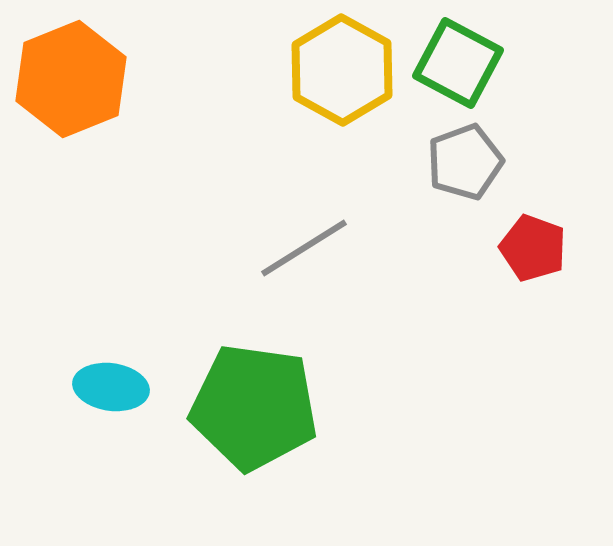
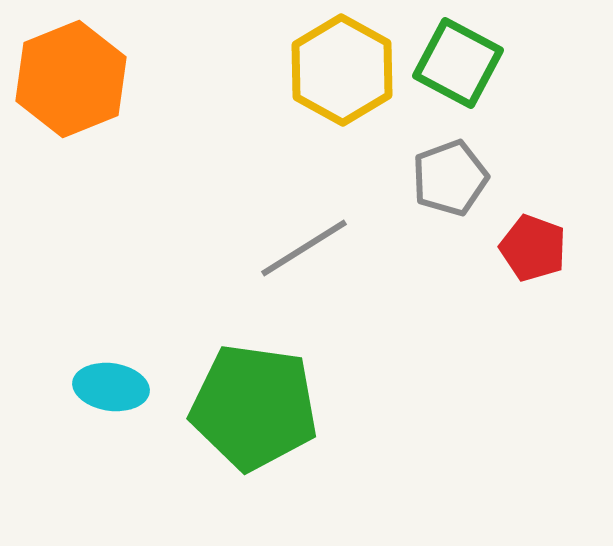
gray pentagon: moved 15 px left, 16 px down
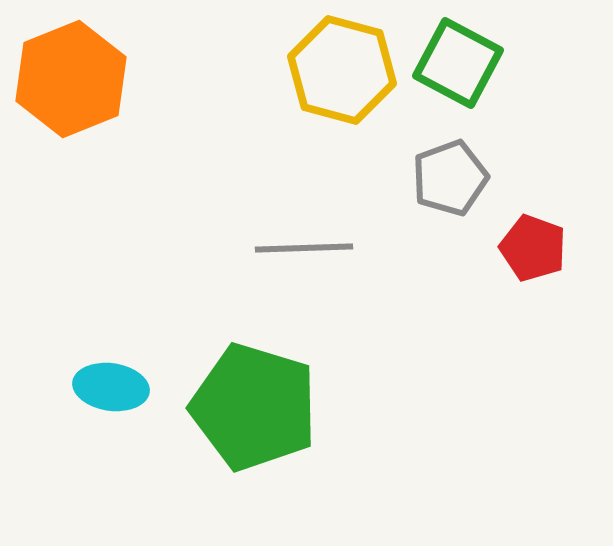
yellow hexagon: rotated 14 degrees counterclockwise
gray line: rotated 30 degrees clockwise
green pentagon: rotated 9 degrees clockwise
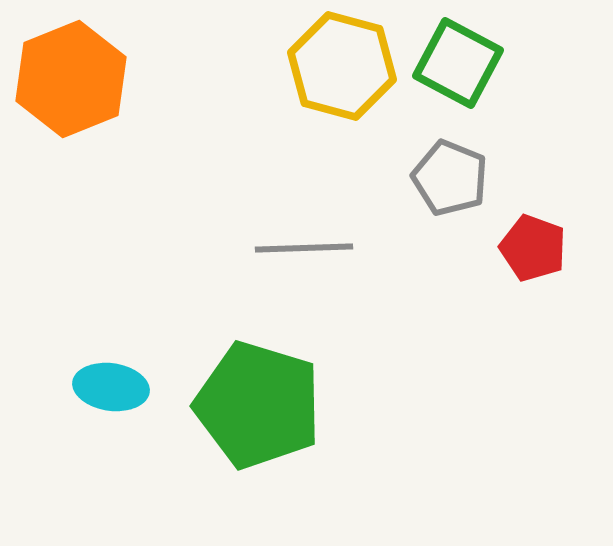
yellow hexagon: moved 4 px up
gray pentagon: rotated 30 degrees counterclockwise
green pentagon: moved 4 px right, 2 px up
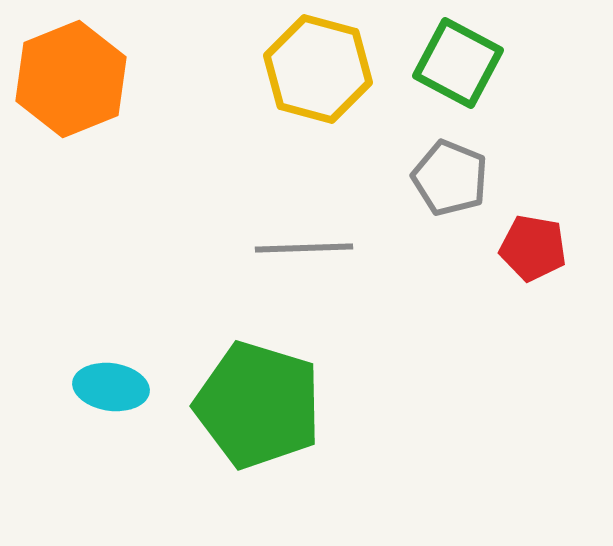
yellow hexagon: moved 24 px left, 3 px down
red pentagon: rotated 10 degrees counterclockwise
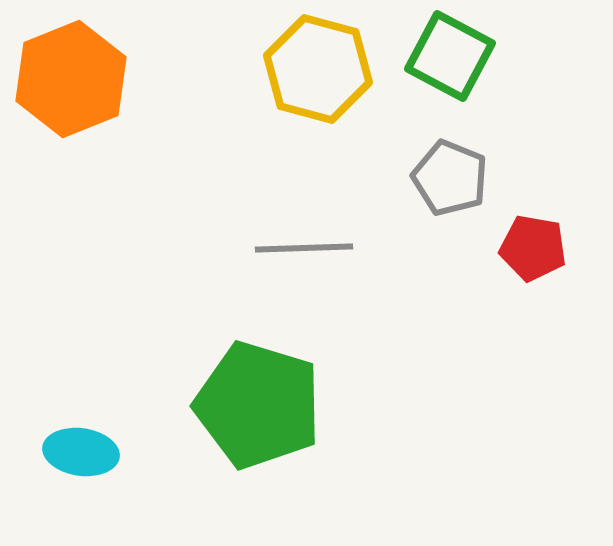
green square: moved 8 px left, 7 px up
cyan ellipse: moved 30 px left, 65 px down
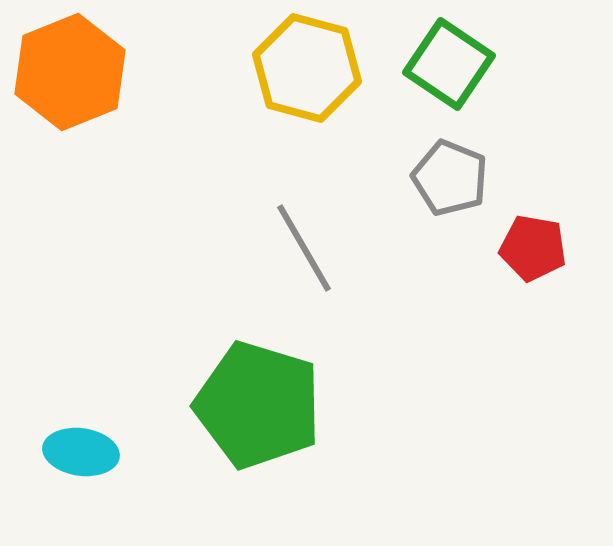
green square: moved 1 px left, 8 px down; rotated 6 degrees clockwise
yellow hexagon: moved 11 px left, 1 px up
orange hexagon: moved 1 px left, 7 px up
gray line: rotated 62 degrees clockwise
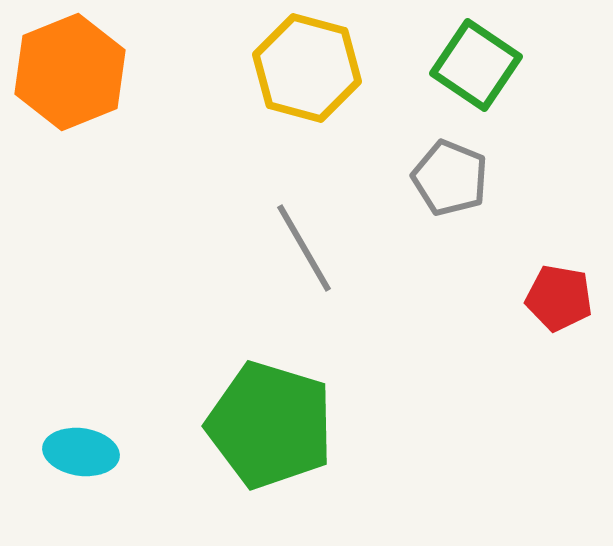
green square: moved 27 px right, 1 px down
red pentagon: moved 26 px right, 50 px down
green pentagon: moved 12 px right, 20 px down
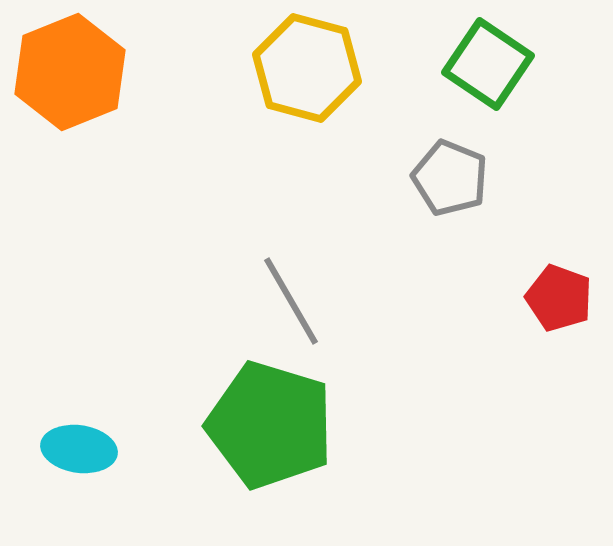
green square: moved 12 px right, 1 px up
gray line: moved 13 px left, 53 px down
red pentagon: rotated 10 degrees clockwise
cyan ellipse: moved 2 px left, 3 px up
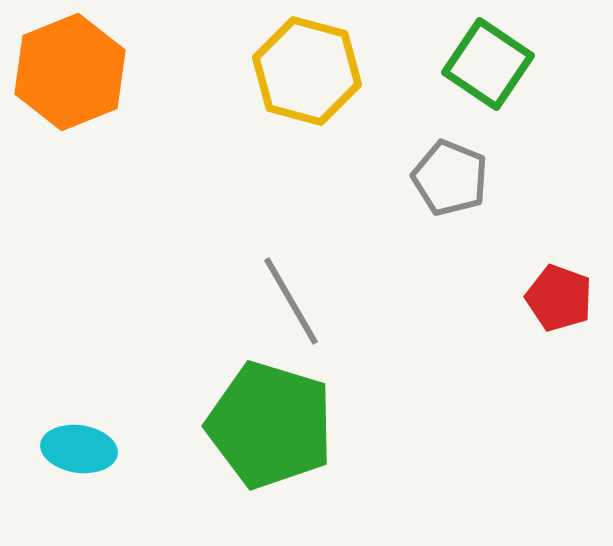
yellow hexagon: moved 3 px down
